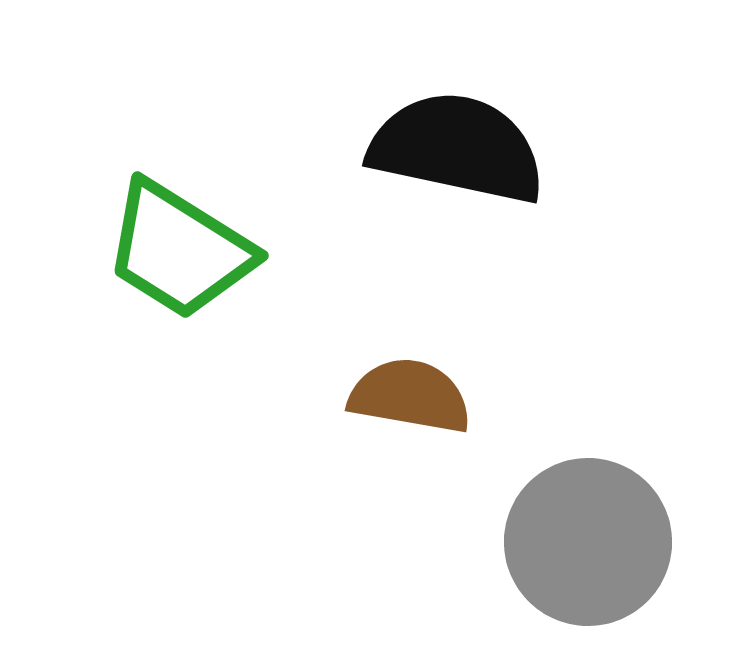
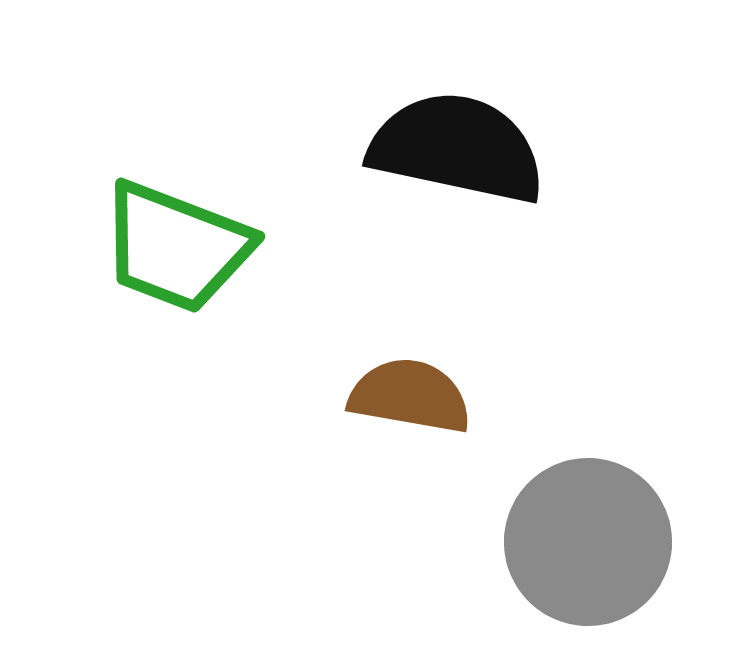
green trapezoid: moved 3 px left, 3 px up; rotated 11 degrees counterclockwise
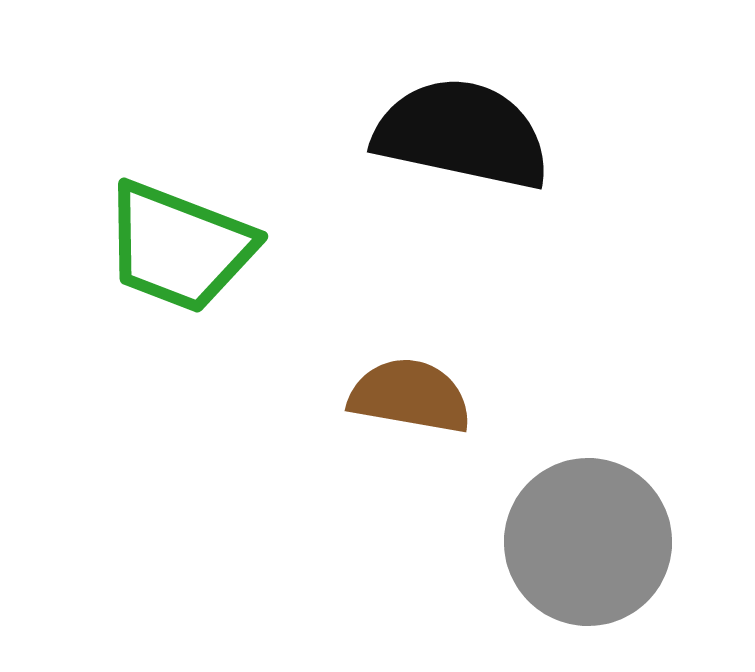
black semicircle: moved 5 px right, 14 px up
green trapezoid: moved 3 px right
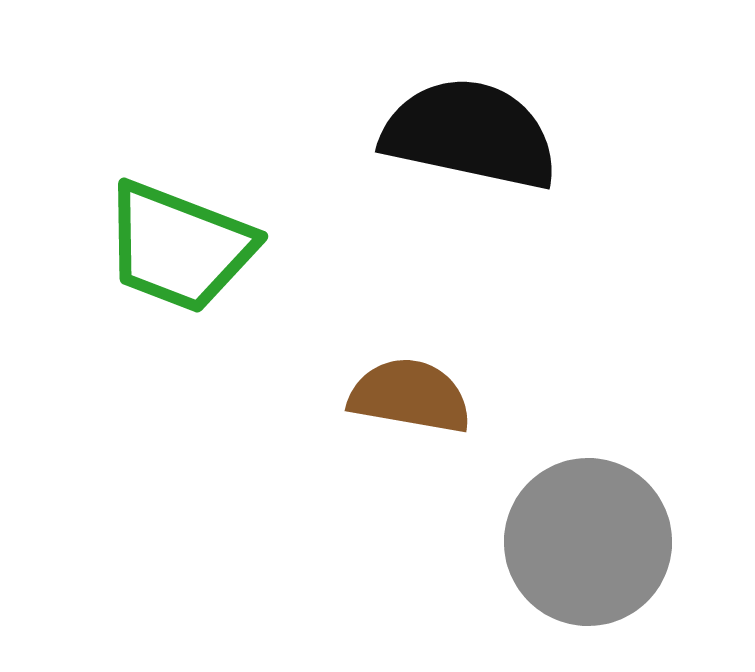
black semicircle: moved 8 px right
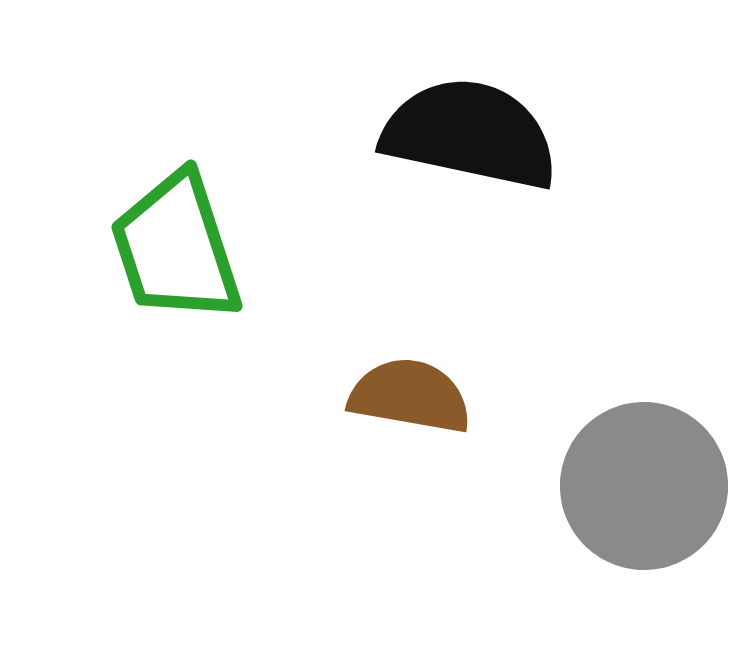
green trapezoid: moved 3 px left, 1 px down; rotated 51 degrees clockwise
gray circle: moved 56 px right, 56 px up
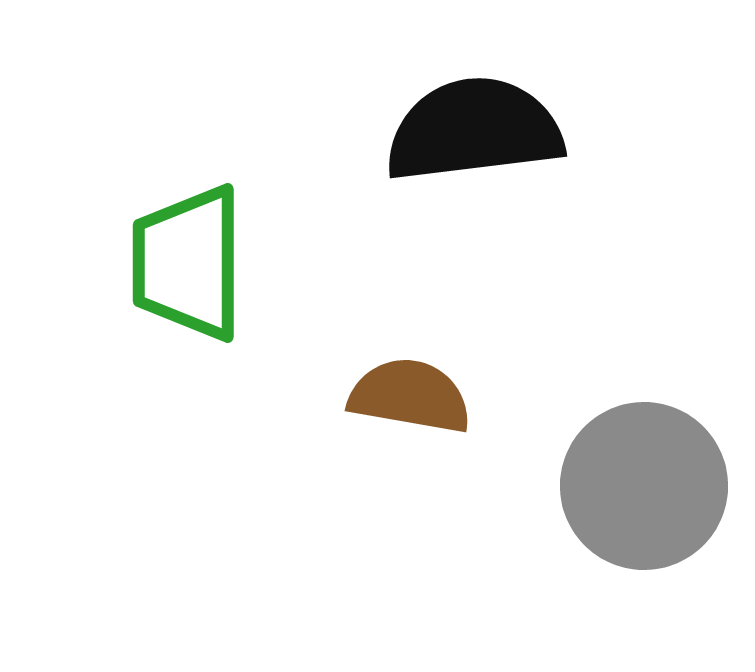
black semicircle: moved 4 px right, 4 px up; rotated 19 degrees counterclockwise
green trapezoid: moved 12 px right, 15 px down; rotated 18 degrees clockwise
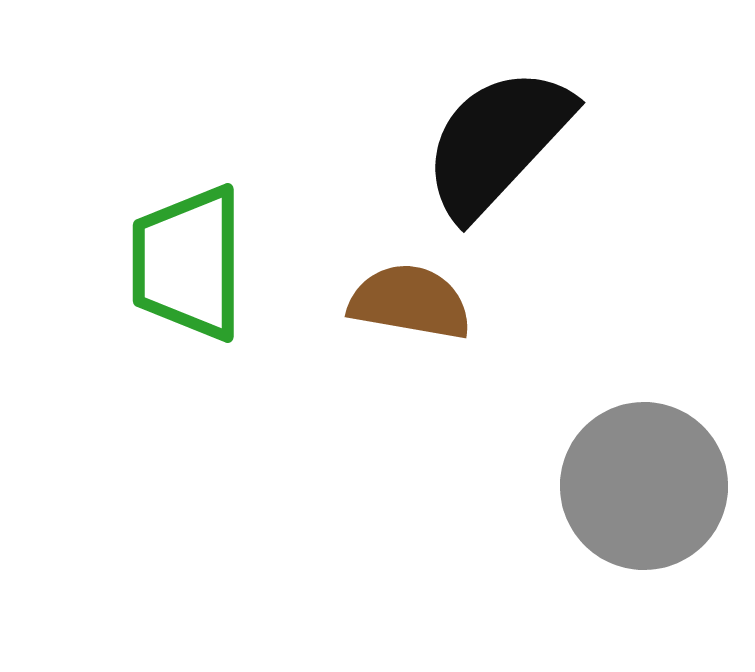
black semicircle: moved 23 px right, 12 px down; rotated 40 degrees counterclockwise
brown semicircle: moved 94 px up
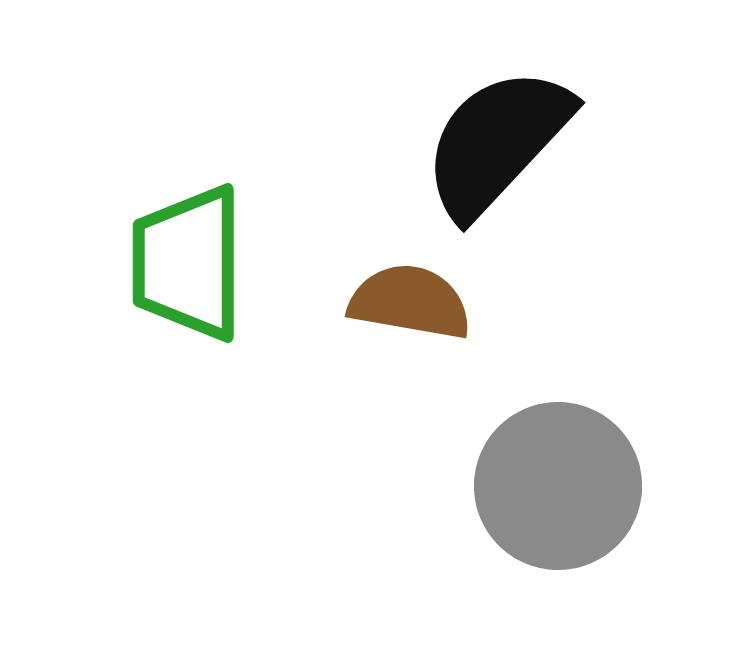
gray circle: moved 86 px left
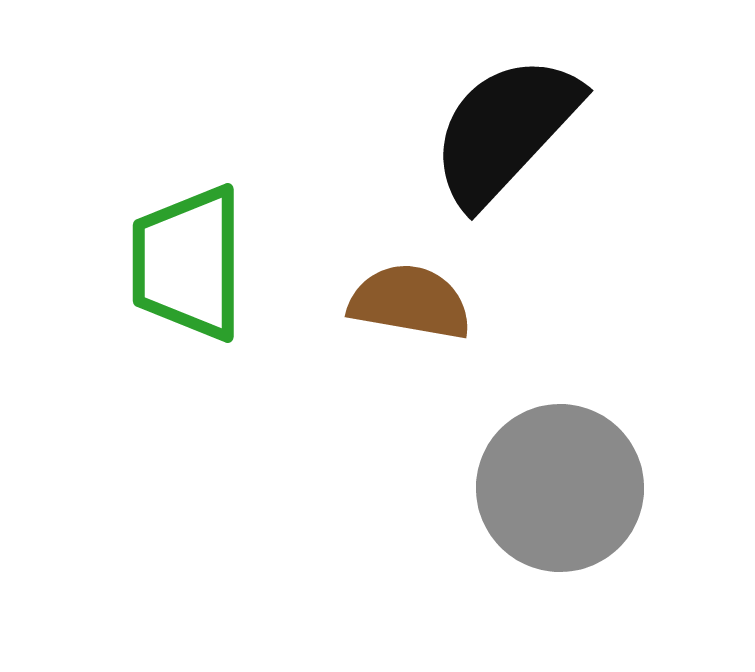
black semicircle: moved 8 px right, 12 px up
gray circle: moved 2 px right, 2 px down
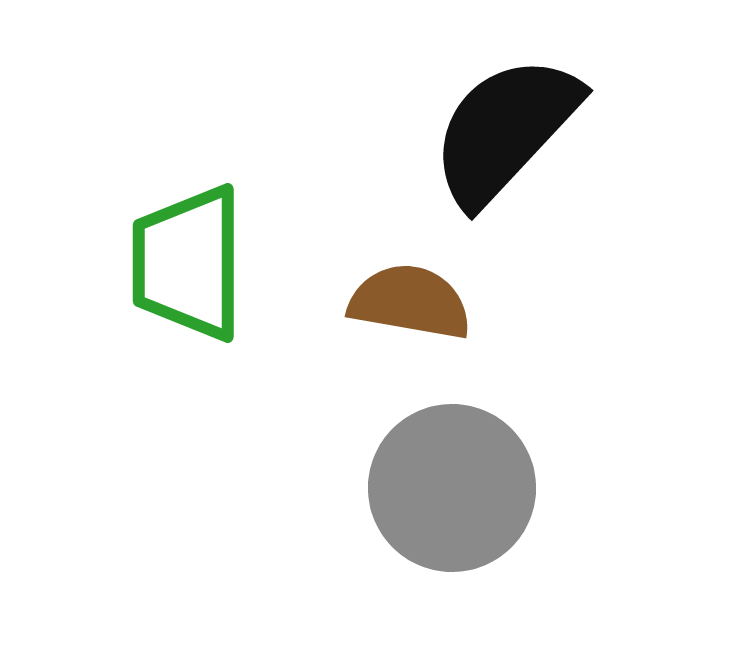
gray circle: moved 108 px left
